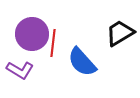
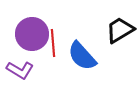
black trapezoid: moved 3 px up
red line: rotated 12 degrees counterclockwise
blue semicircle: moved 6 px up
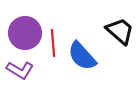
black trapezoid: moved 1 px down; rotated 72 degrees clockwise
purple circle: moved 7 px left, 1 px up
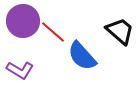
purple circle: moved 2 px left, 12 px up
red line: moved 11 px up; rotated 44 degrees counterclockwise
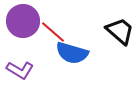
blue semicircle: moved 10 px left, 3 px up; rotated 32 degrees counterclockwise
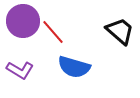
red line: rotated 8 degrees clockwise
blue semicircle: moved 2 px right, 14 px down
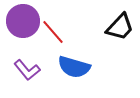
black trapezoid: moved 4 px up; rotated 92 degrees clockwise
purple L-shape: moved 7 px right; rotated 20 degrees clockwise
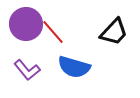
purple circle: moved 3 px right, 3 px down
black trapezoid: moved 6 px left, 5 px down
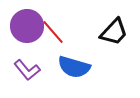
purple circle: moved 1 px right, 2 px down
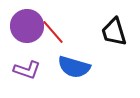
black trapezoid: rotated 120 degrees clockwise
purple L-shape: rotated 32 degrees counterclockwise
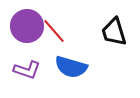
red line: moved 1 px right, 1 px up
blue semicircle: moved 3 px left
